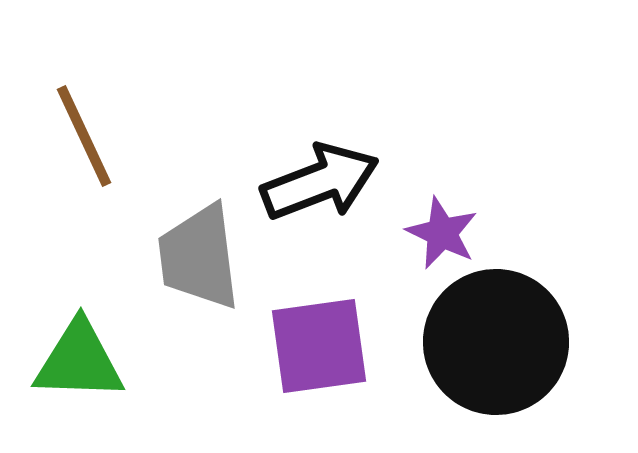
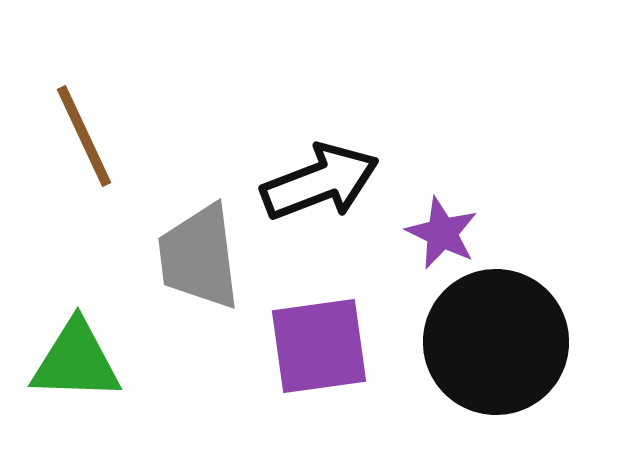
green triangle: moved 3 px left
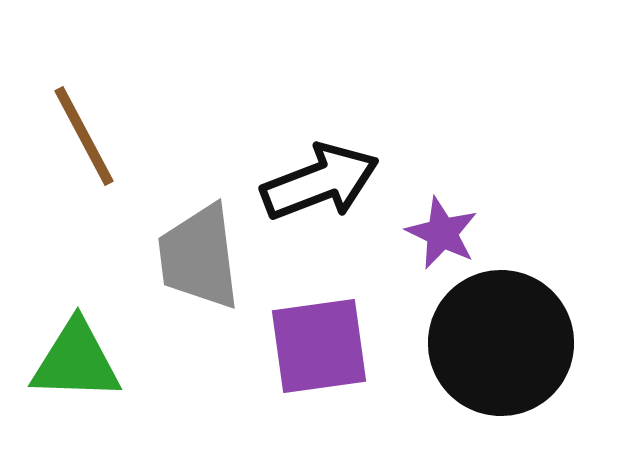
brown line: rotated 3 degrees counterclockwise
black circle: moved 5 px right, 1 px down
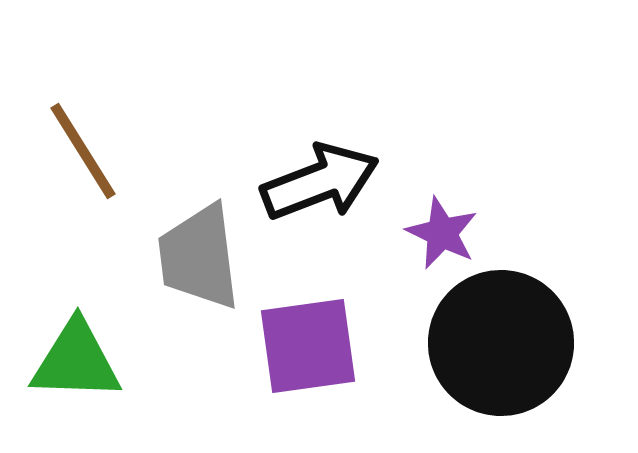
brown line: moved 1 px left, 15 px down; rotated 4 degrees counterclockwise
purple square: moved 11 px left
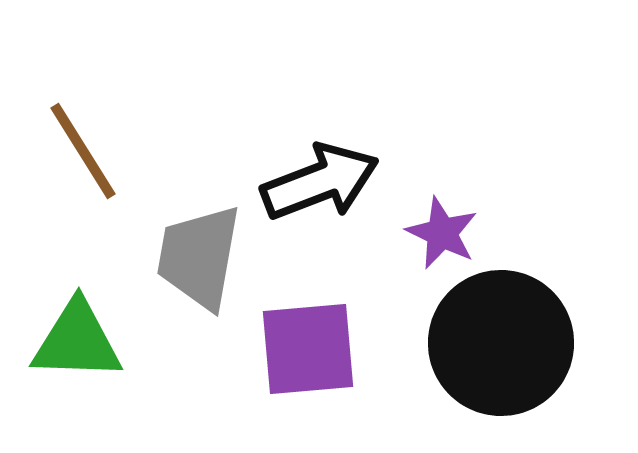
gray trapezoid: rotated 17 degrees clockwise
purple square: moved 3 px down; rotated 3 degrees clockwise
green triangle: moved 1 px right, 20 px up
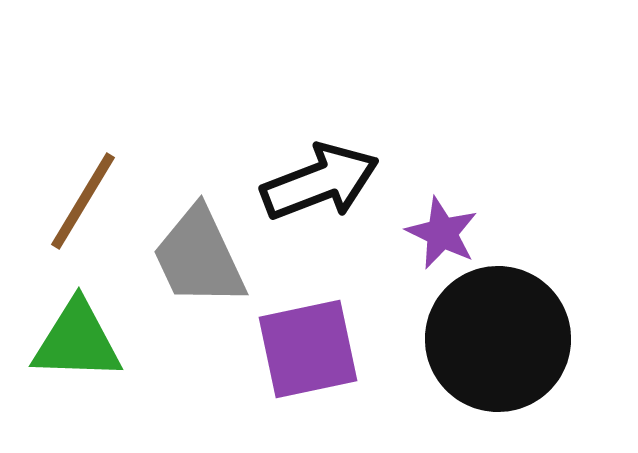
brown line: moved 50 px down; rotated 63 degrees clockwise
gray trapezoid: rotated 35 degrees counterclockwise
black circle: moved 3 px left, 4 px up
purple square: rotated 7 degrees counterclockwise
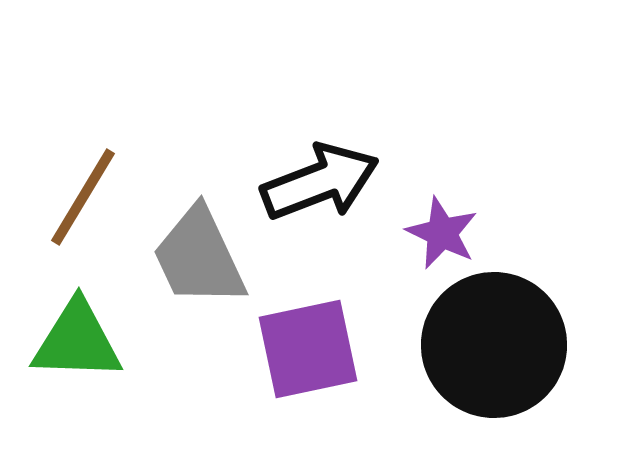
brown line: moved 4 px up
black circle: moved 4 px left, 6 px down
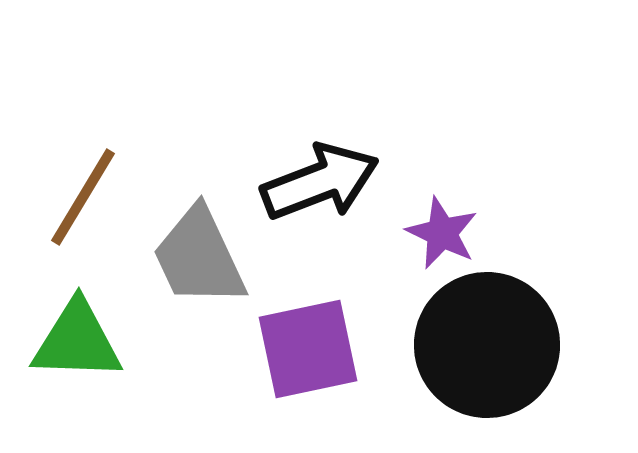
black circle: moved 7 px left
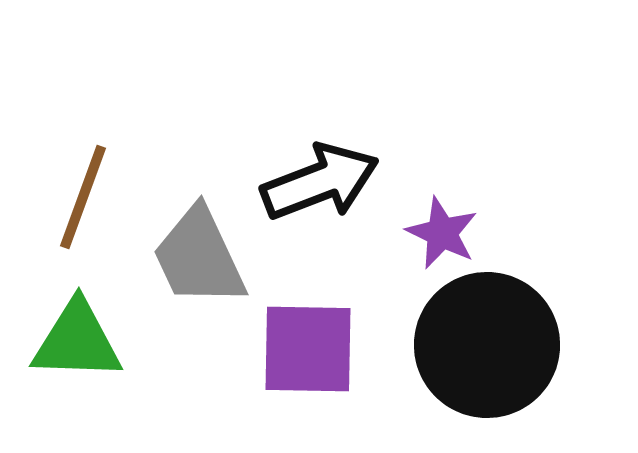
brown line: rotated 11 degrees counterclockwise
purple square: rotated 13 degrees clockwise
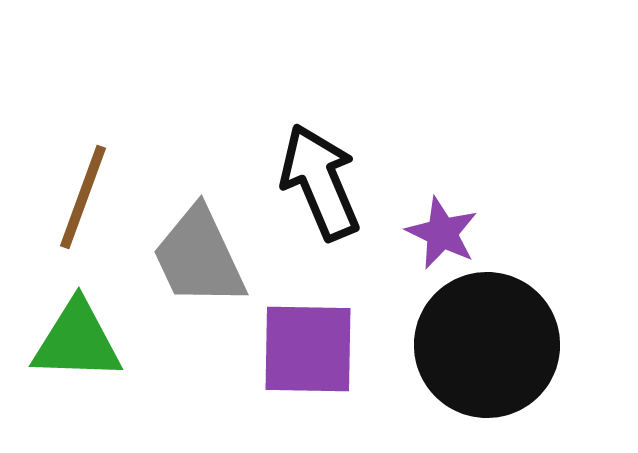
black arrow: rotated 92 degrees counterclockwise
